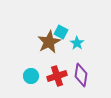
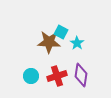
brown star: rotated 30 degrees clockwise
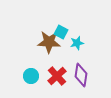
cyan star: rotated 24 degrees clockwise
red cross: rotated 24 degrees counterclockwise
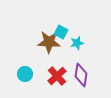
cyan circle: moved 6 px left, 2 px up
